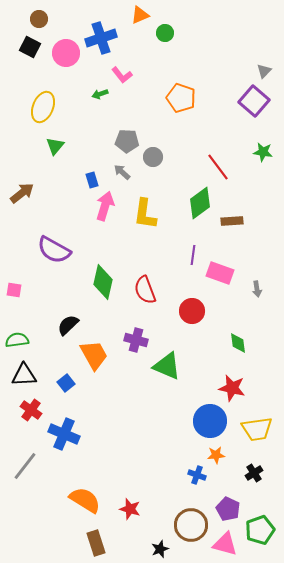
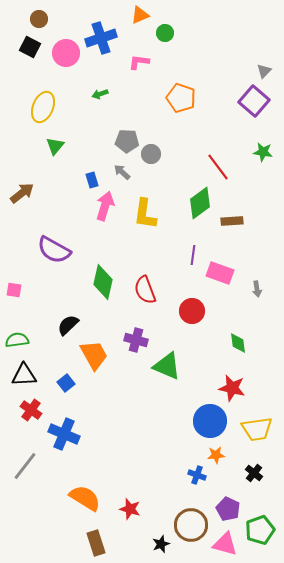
pink L-shape at (122, 75): moved 17 px right, 13 px up; rotated 135 degrees clockwise
gray circle at (153, 157): moved 2 px left, 3 px up
black cross at (254, 473): rotated 18 degrees counterclockwise
orange semicircle at (85, 500): moved 2 px up
black star at (160, 549): moved 1 px right, 5 px up
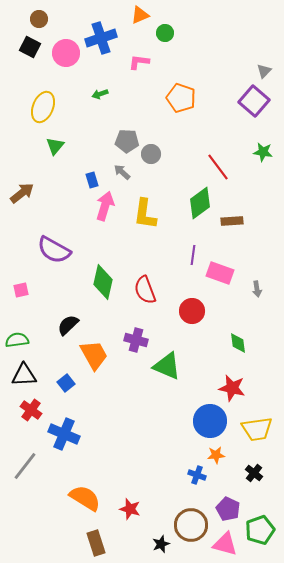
pink square at (14, 290): moved 7 px right; rotated 21 degrees counterclockwise
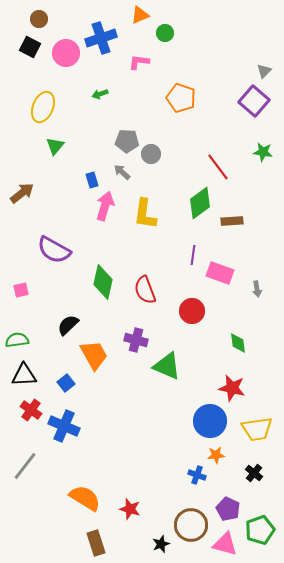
blue cross at (64, 434): moved 8 px up
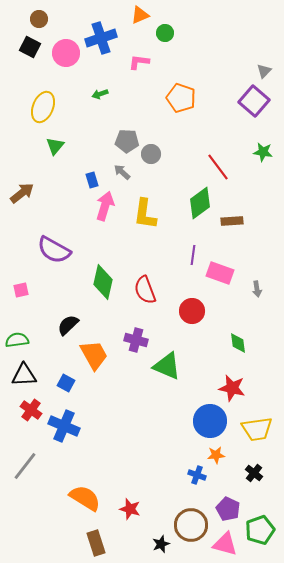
blue square at (66, 383): rotated 24 degrees counterclockwise
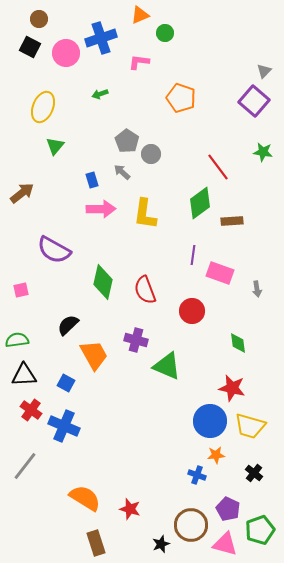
gray pentagon at (127, 141): rotated 30 degrees clockwise
pink arrow at (105, 206): moved 4 px left, 3 px down; rotated 72 degrees clockwise
yellow trapezoid at (257, 429): moved 7 px left, 3 px up; rotated 24 degrees clockwise
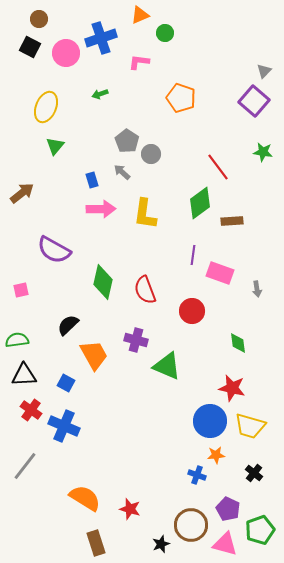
yellow ellipse at (43, 107): moved 3 px right
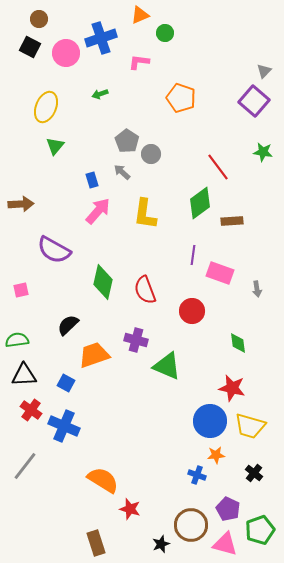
brown arrow at (22, 193): moved 1 px left, 11 px down; rotated 35 degrees clockwise
pink arrow at (101, 209): moved 3 px left, 2 px down; rotated 48 degrees counterclockwise
orange trapezoid at (94, 355): rotated 80 degrees counterclockwise
orange semicircle at (85, 498): moved 18 px right, 18 px up
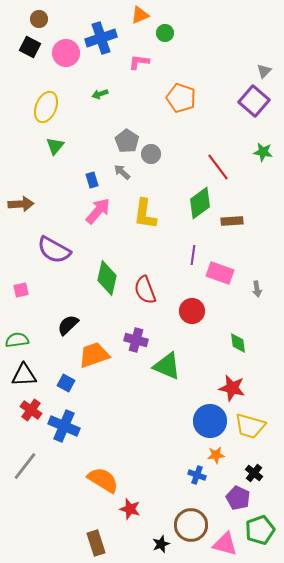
green diamond at (103, 282): moved 4 px right, 4 px up
purple pentagon at (228, 509): moved 10 px right, 11 px up
